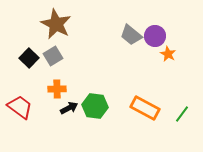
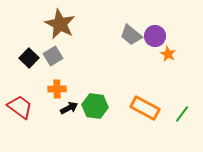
brown star: moved 4 px right
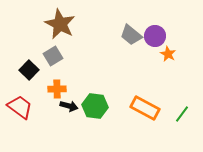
black square: moved 12 px down
black arrow: moved 2 px up; rotated 42 degrees clockwise
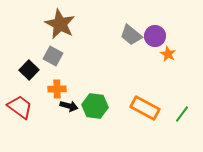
gray square: rotated 30 degrees counterclockwise
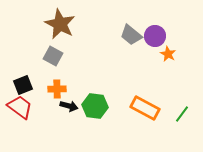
black square: moved 6 px left, 15 px down; rotated 24 degrees clockwise
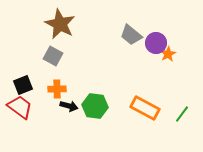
purple circle: moved 1 px right, 7 px down
orange star: rotated 14 degrees clockwise
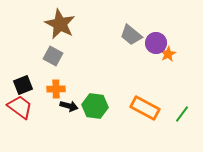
orange cross: moved 1 px left
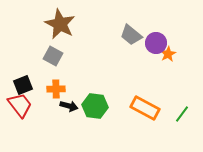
red trapezoid: moved 2 px up; rotated 16 degrees clockwise
